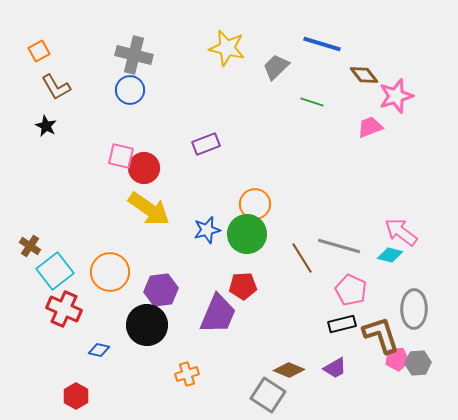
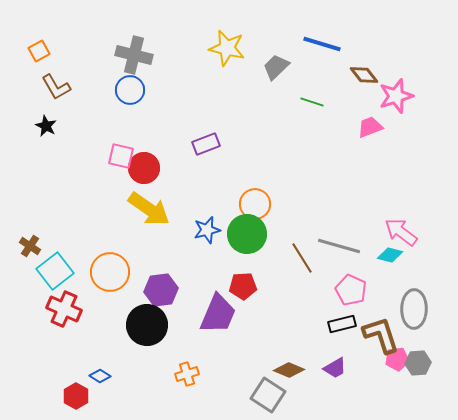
blue diamond at (99, 350): moved 1 px right, 26 px down; rotated 20 degrees clockwise
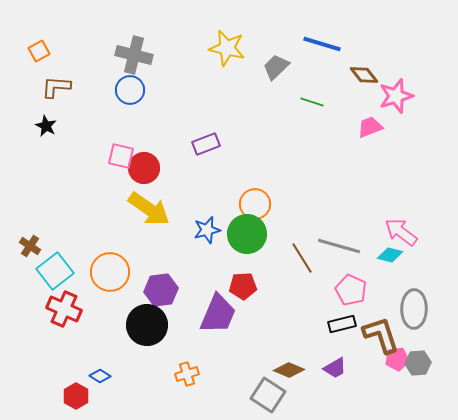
brown L-shape at (56, 87): rotated 124 degrees clockwise
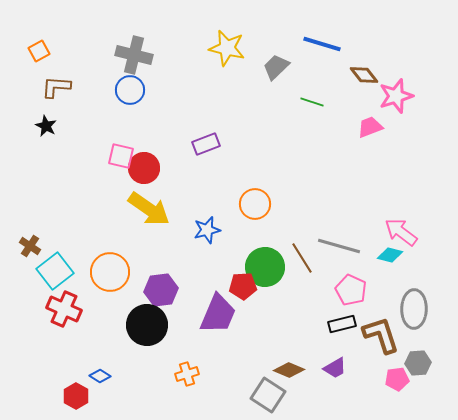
green circle at (247, 234): moved 18 px right, 33 px down
pink pentagon at (397, 359): moved 20 px down
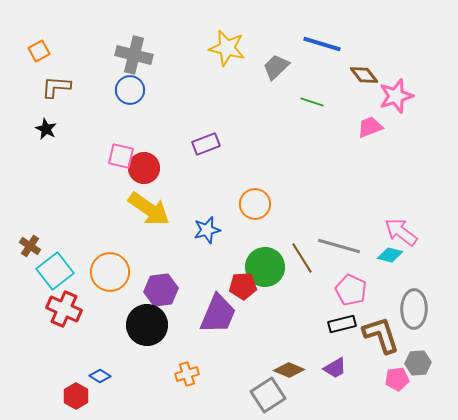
black star at (46, 126): moved 3 px down
gray square at (268, 395): rotated 24 degrees clockwise
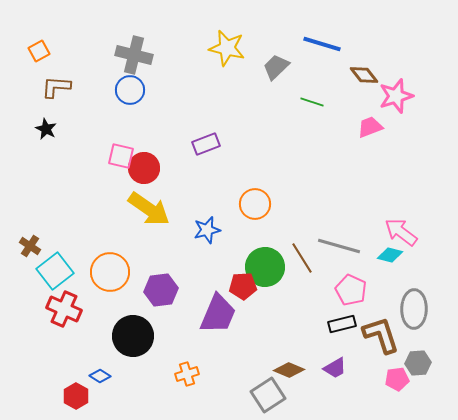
black circle at (147, 325): moved 14 px left, 11 px down
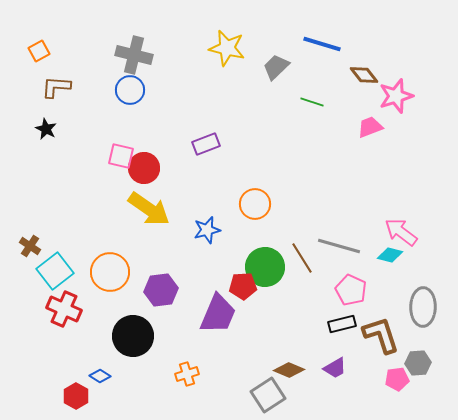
gray ellipse at (414, 309): moved 9 px right, 2 px up
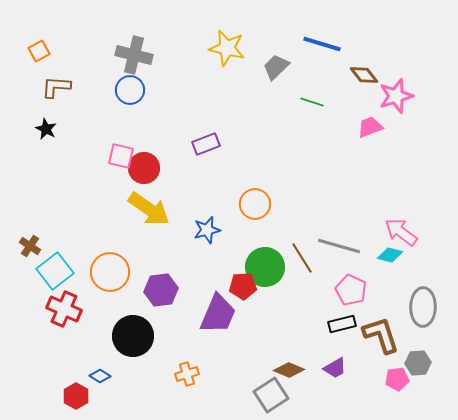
gray square at (268, 395): moved 3 px right
